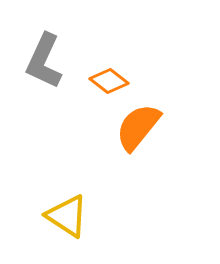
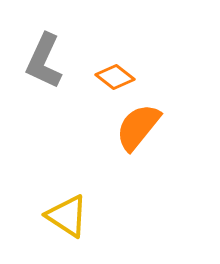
orange diamond: moved 6 px right, 4 px up
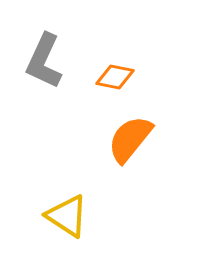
orange diamond: rotated 27 degrees counterclockwise
orange semicircle: moved 8 px left, 12 px down
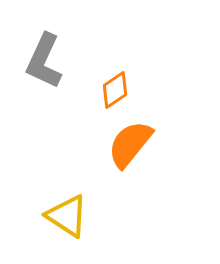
orange diamond: moved 13 px down; rotated 45 degrees counterclockwise
orange semicircle: moved 5 px down
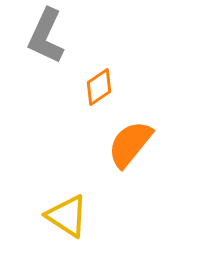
gray L-shape: moved 2 px right, 25 px up
orange diamond: moved 16 px left, 3 px up
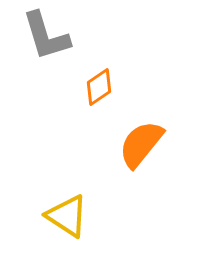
gray L-shape: rotated 42 degrees counterclockwise
orange semicircle: moved 11 px right
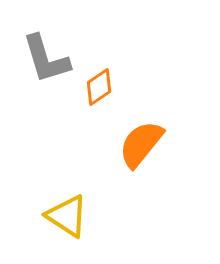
gray L-shape: moved 23 px down
